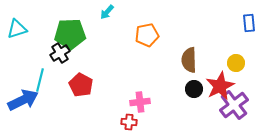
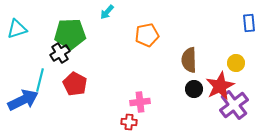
red pentagon: moved 6 px left, 1 px up
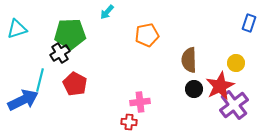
blue rectangle: rotated 24 degrees clockwise
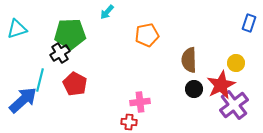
red star: moved 1 px right, 1 px up
blue arrow: rotated 16 degrees counterclockwise
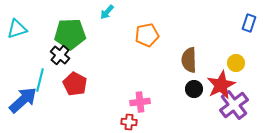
black cross: moved 2 px down; rotated 18 degrees counterclockwise
